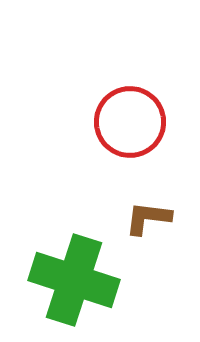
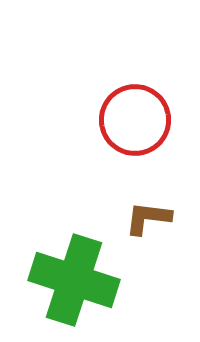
red circle: moved 5 px right, 2 px up
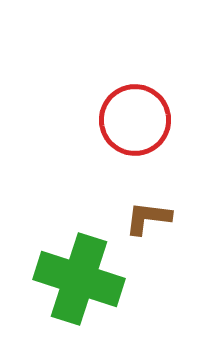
green cross: moved 5 px right, 1 px up
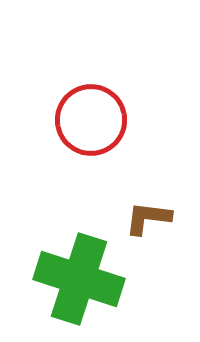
red circle: moved 44 px left
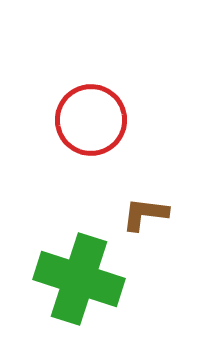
brown L-shape: moved 3 px left, 4 px up
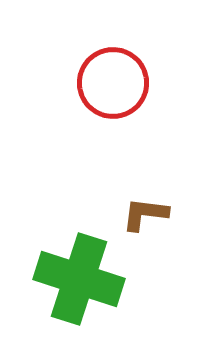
red circle: moved 22 px right, 37 px up
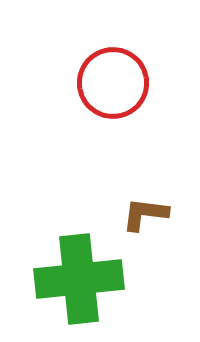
green cross: rotated 24 degrees counterclockwise
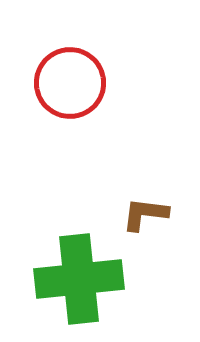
red circle: moved 43 px left
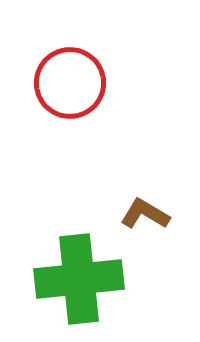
brown L-shape: rotated 24 degrees clockwise
